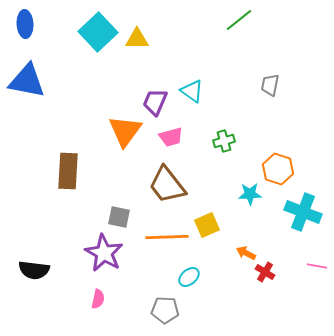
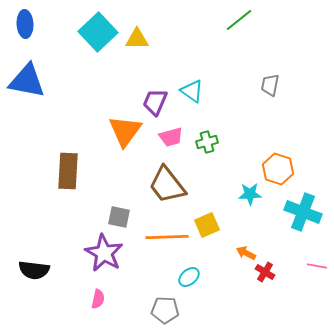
green cross: moved 17 px left, 1 px down
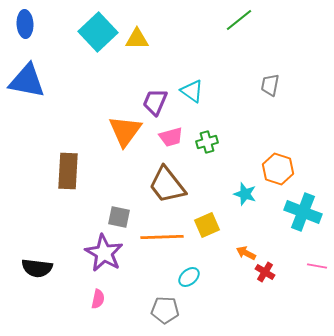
cyan star: moved 5 px left; rotated 20 degrees clockwise
orange line: moved 5 px left
black semicircle: moved 3 px right, 2 px up
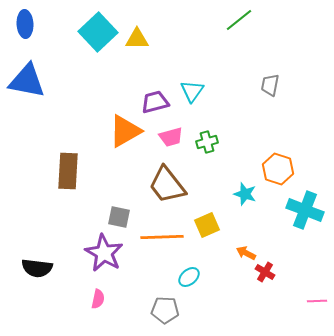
cyan triangle: rotated 30 degrees clockwise
purple trapezoid: rotated 52 degrees clockwise
orange triangle: rotated 24 degrees clockwise
cyan cross: moved 2 px right, 2 px up
pink line: moved 35 px down; rotated 12 degrees counterclockwise
